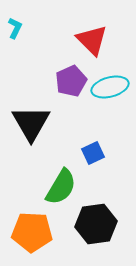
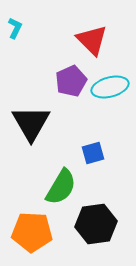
blue square: rotated 10 degrees clockwise
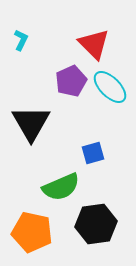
cyan L-shape: moved 6 px right, 12 px down
red triangle: moved 2 px right, 4 px down
cyan ellipse: rotated 60 degrees clockwise
green semicircle: rotated 36 degrees clockwise
orange pentagon: rotated 9 degrees clockwise
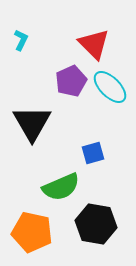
black triangle: moved 1 px right
black hexagon: rotated 18 degrees clockwise
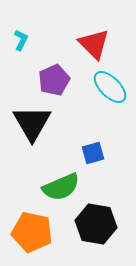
purple pentagon: moved 17 px left, 1 px up
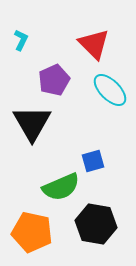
cyan ellipse: moved 3 px down
blue square: moved 8 px down
